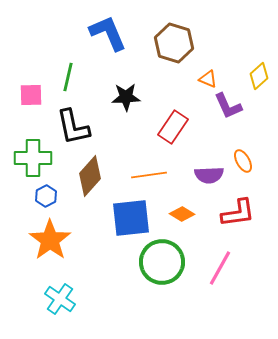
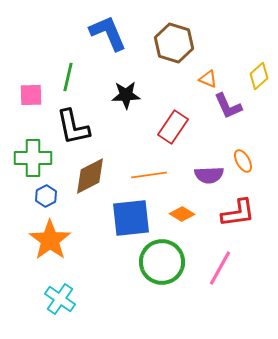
black star: moved 2 px up
brown diamond: rotated 21 degrees clockwise
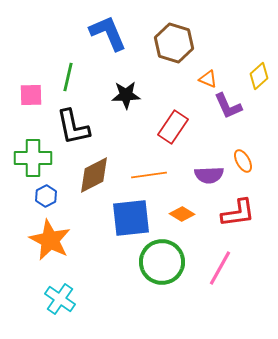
brown diamond: moved 4 px right, 1 px up
orange star: rotated 9 degrees counterclockwise
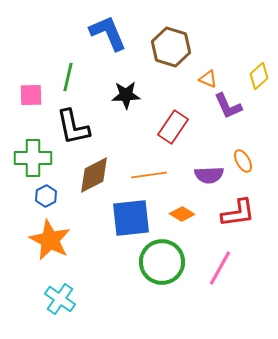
brown hexagon: moved 3 px left, 4 px down
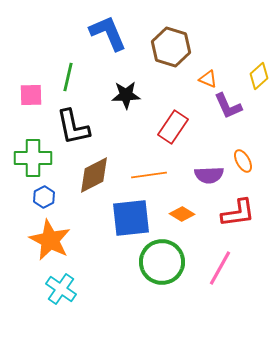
blue hexagon: moved 2 px left, 1 px down
cyan cross: moved 1 px right, 10 px up
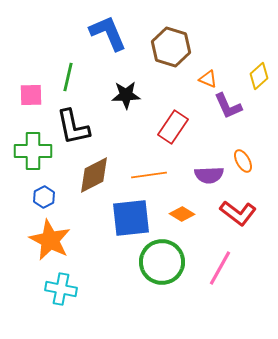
green cross: moved 7 px up
red L-shape: rotated 45 degrees clockwise
cyan cross: rotated 24 degrees counterclockwise
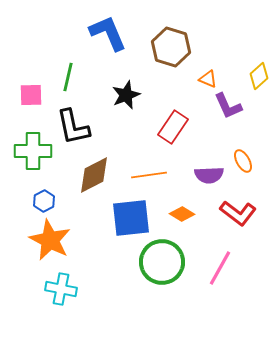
black star: rotated 20 degrees counterclockwise
blue hexagon: moved 4 px down
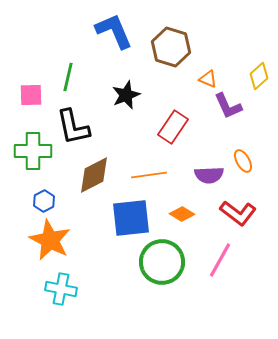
blue L-shape: moved 6 px right, 2 px up
pink line: moved 8 px up
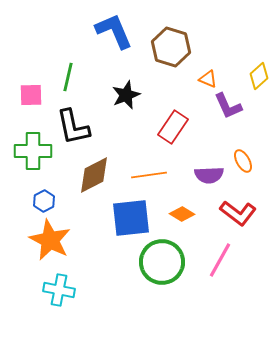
cyan cross: moved 2 px left, 1 px down
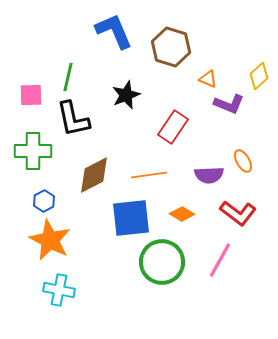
purple L-shape: moved 1 px right, 2 px up; rotated 44 degrees counterclockwise
black L-shape: moved 8 px up
